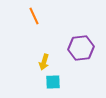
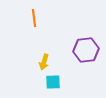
orange line: moved 2 px down; rotated 18 degrees clockwise
purple hexagon: moved 5 px right, 2 px down
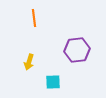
purple hexagon: moved 9 px left
yellow arrow: moved 15 px left
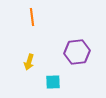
orange line: moved 2 px left, 1 px up
purple hexagon: moved 2 px down
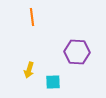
purple hexagon: rotated 10 degrees clockwise
yellow arrow: moved 8 px down
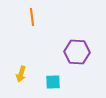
yellow arrow: moved 8 px left, 4 px down
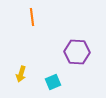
cyan square: rotated 21 degrees counterclockwise
